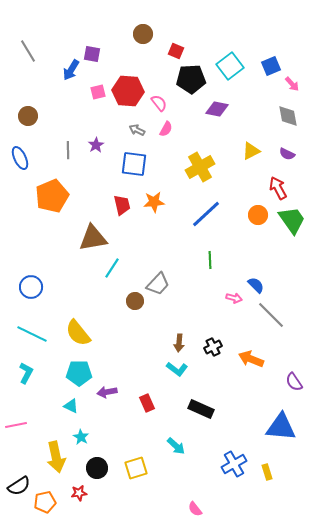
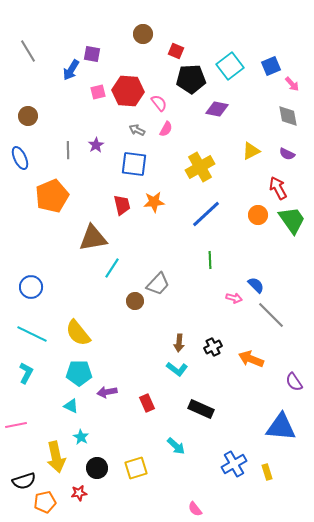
black semicircle at (19, 486): moved 5 px right, 5 px up; rotated 15 degrees clockwise
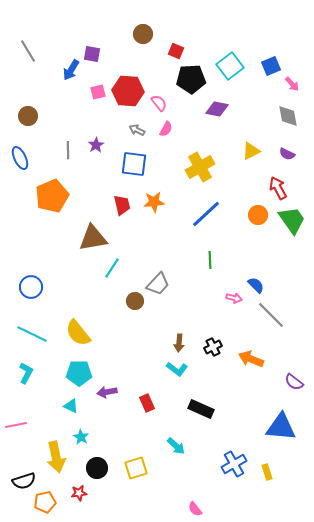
purple semicircle at (294, 382): rotated 18 degrees counterclockwise
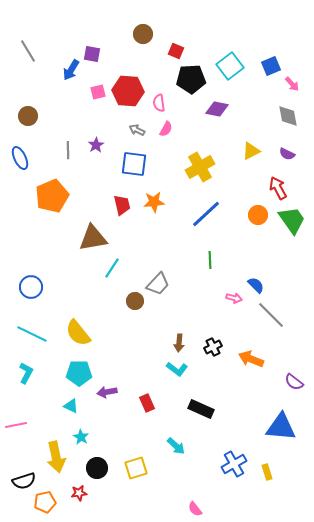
pink semicircle at (159, 103): rotated 150 degrees counterclockwise
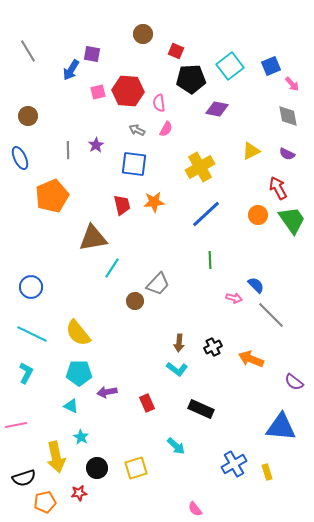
black semicircle at (24, 481): moved 3 px up
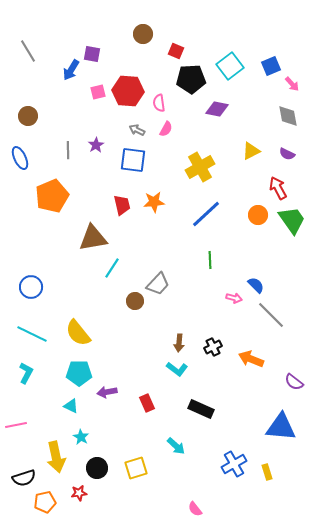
blue square at (134, 164): moved 1 px left, 4 px up
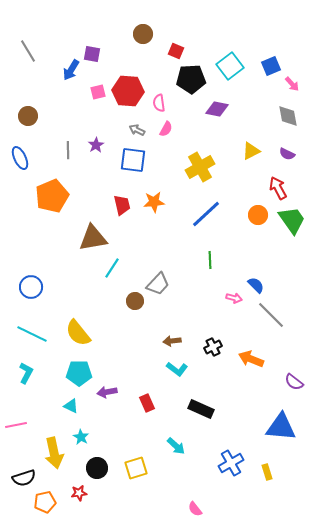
brown arrow at (179, 343): moved 7 px left, 2 px up; rotated 78 degrees clockwise
yellow arrow at (56, 457): moved 2 px left, 4 px up
blue cross at (234, 464): moved 3 px left, 1 px up
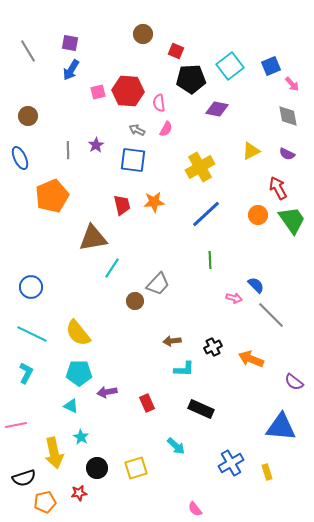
purple square at (92, 54): moved 22 px left, 11 px up
cyan L-shape at (177, 369): moved 7 px right; rotated 35 degrees counterclockwise
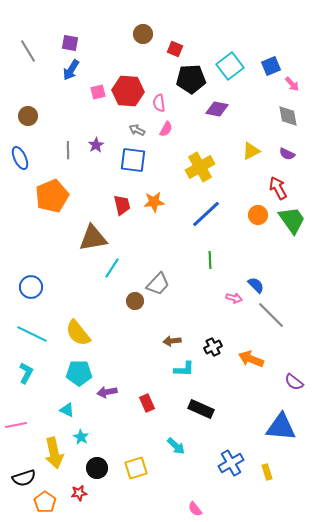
red square at (176, 51): moved 1 px left, 2 px up
cyan triangle at (71, 406): moved 4 px left, 4 px down
orange pentagon at (45, 502): rotated 25 degrees counterclockwise
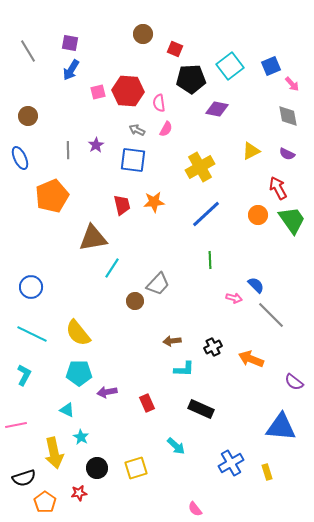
cyan L-shape at (26, 373): moved 2 px left, 2 px down
